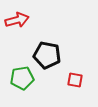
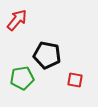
red arrow: rotated 35 degrees counterclockwise
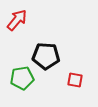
black pentagon: moved 1 px left, 1 px down; rotated 8 degrees counterclockwise
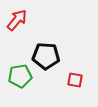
green pentagon: moved 2 px left, 2 px up
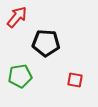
red arrow: moved 3 px up
black pentagon: moved 13 px up
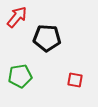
black pentagon: moved 1 px right, 5 px up
